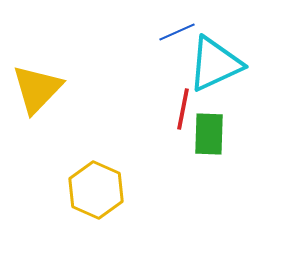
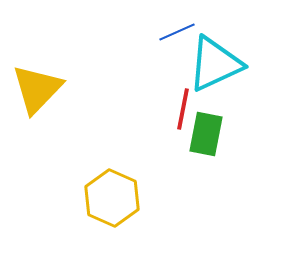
green rectangle: moved 3 px left; rotated 9 degrees clockwise
yellow hexagon: moved 16 px right, 8 px down
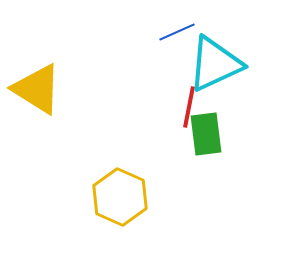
yellow triangle: rotated 42 degrees counterclockwise
red line: moved 6 px right, 2 px up
green rectangle: rotated 18 degrees counterclockwise
yellow hexagon: moved 8 px right, 1 px up
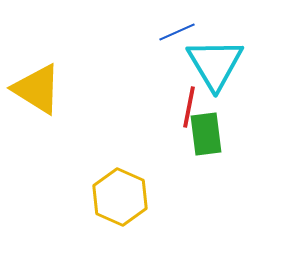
cyan triangle: rotated 36 degrees counterclockwise
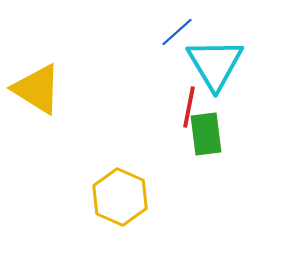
blue line: rotated 18 degrees counterclockwise
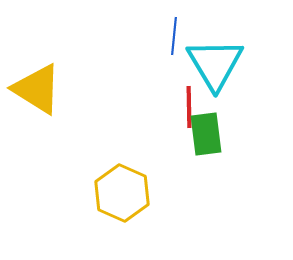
blue line: moved 3 px left, 4 px down; rotated 42 degrees counterclockwise
red line: rotated 12 degrees counterclockwise
yellow hexagon: moved 2 px right, 4 px up
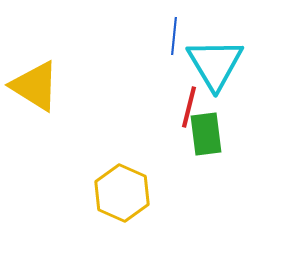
yellow triangle: moved 2 px left, 3 px up
red line: rotated 15 degrees clockwise
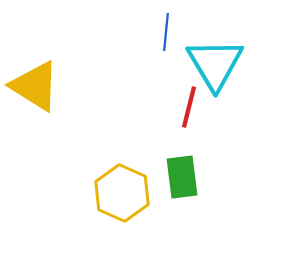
blue line: moved 8 px left, 4 px up
green rectangle: moved 24 px left, 43 px down
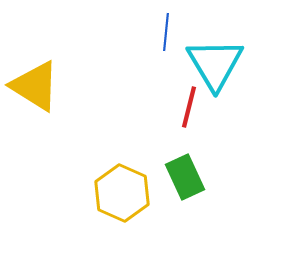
green rectangle: moved 3 px right; rotated 18 degrees counterclockwise
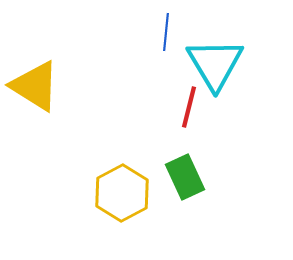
yellow hexagon: rotated 8 degrees clockwise
